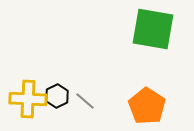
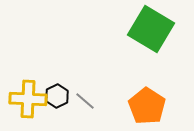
green square: moved 2 px left; rotated 21 degrees clockwise
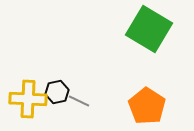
green square: moved 2 px left
black hexagon: moved 4 px up; rotated 15 degrees clockwise
gray line: moved 6 px left; rotated 15 degrees counterclockwise
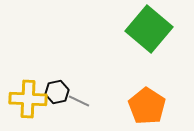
green square: rotated 9 degrees clockwise
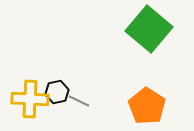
yellow cross: moved 2 px right
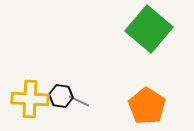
black hexagon: moved 4 px right, 4 px down; rotated 20 degrees clockwise
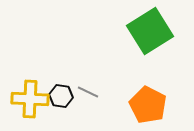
green square: moved 1 px right, 2 px down; rotated 18 degrees clockwise
gray line: moved 9 px right, 9 px up
orange pentagon: moved 1 px right, 1 px up; rotated 6 degrees counterclockwise
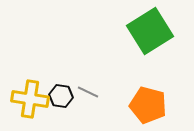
yellow cross: rotated 6 degrees clockwise
orange pentagon: rotated 12 degrees counterclockwise
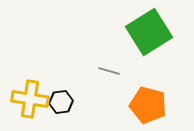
green square: moved 1 px left, 1 px down
gray line: moved 21 px right, 21 px up; rotated 10 degrees counterclockwise
black hexagon: moved 6 px down; rotated 15 degrees counterclockwise
